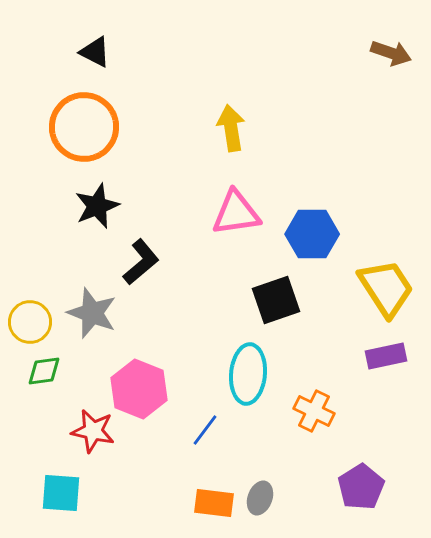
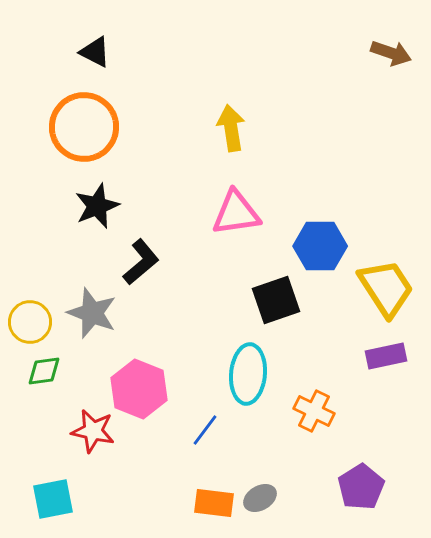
blue hexagon: moved 8 px right, 12 px down
cyan square: moved 8 px left, 6 px down; rotated 15 degrees counterclockwise
gray ellipse: rotated 40 degrees clockwise
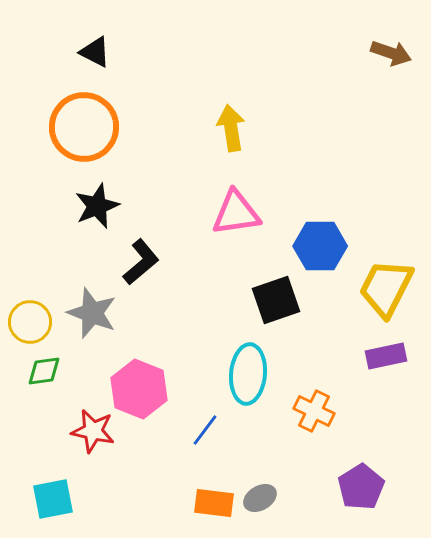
yellow trapezoid: rotated 120 degrees counterclockwise
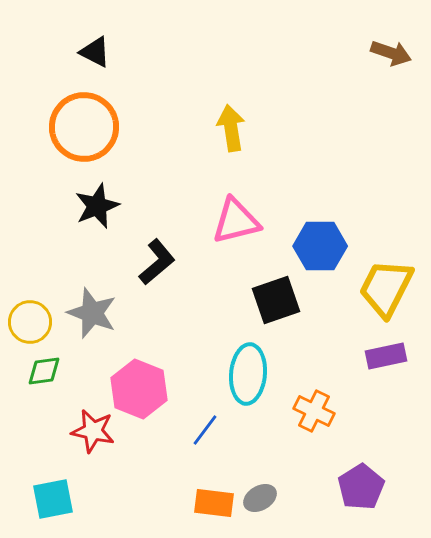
pink triangle: moved 8 px down; rotated 6 degrees counterclockwise
black L-shape: moved 16 px right
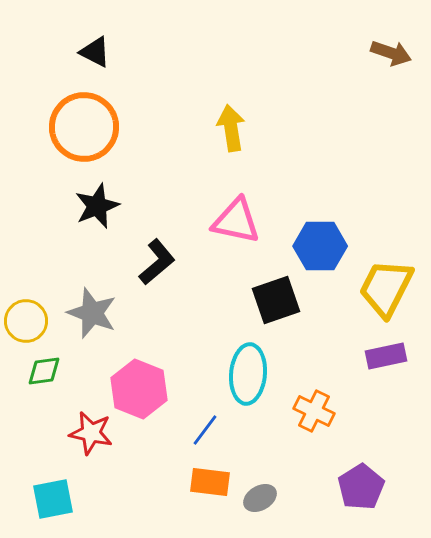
pink triangle: rotated 26 degrees clockwise
yellow circle: moved 4 px left, 1 px up
red star: moved 2 px left, 2 px down
orange rectangle: moved 4 px left, 21 px up
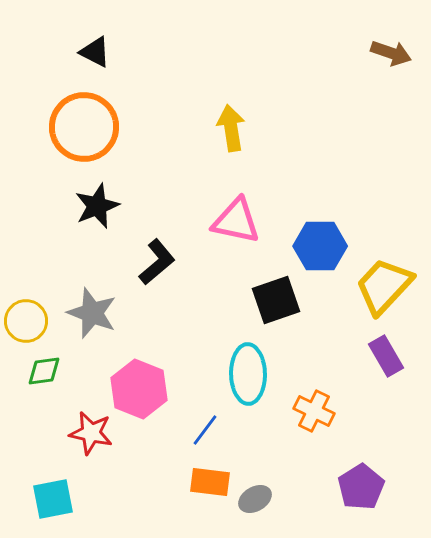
yellow trapezoid: moved 2 px left, 2 px up; rotated 16 degrees clockwise
purple rectangle: rotated 72 degrees clockwise
cyan ellipse: rotated 6 degrees counterclockwise
gray ellipse: moved 5 px left, 1 px down
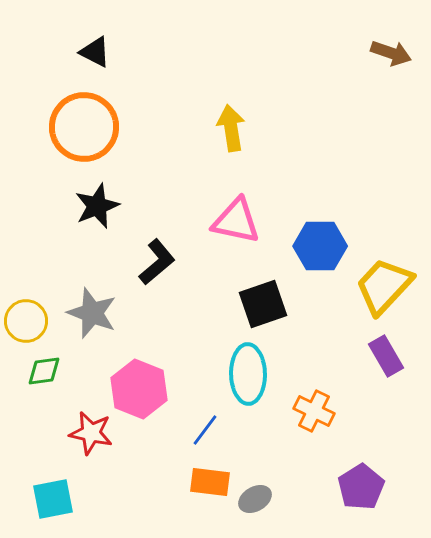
black square: moved 13 px left, 4 px down
